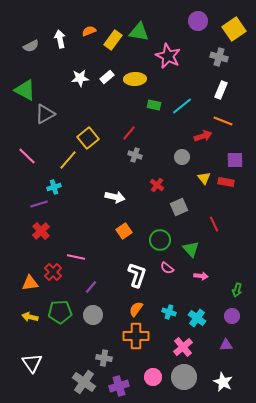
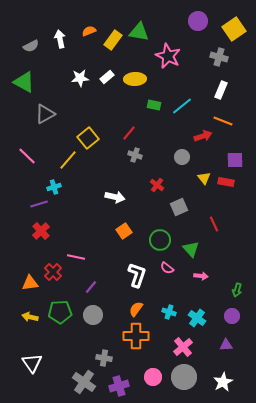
green triangle at (25, 90): moved 1 px left, 8 px up
white star at (223, 382): rotated 18 degrees clockwise
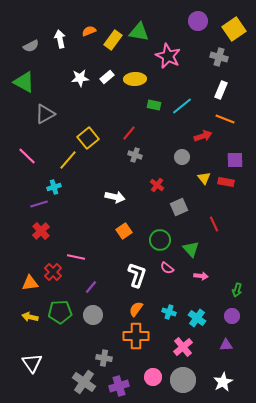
orange line at (223, 121): moved 2 px right, 2 px up
gray circle at (184, 377): moved 1 px left, 3 px down
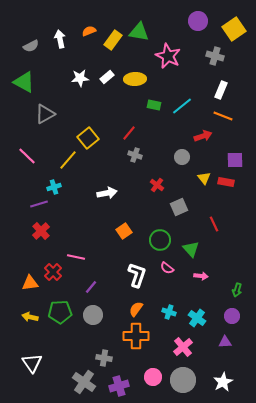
gray cross at (219, 57): moved 4 px left, 1 px up
orange line at (225, 119): moved 2 px left, 3 px up
white arrow at (115, 197): moved 8 px left, 4 px up; rotated 24 degrees counterclockwise
purple triangle at (226, 345): moved 1 px left, 3 px up
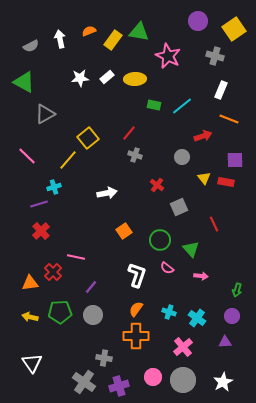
orange line at (223, 116): moved 6 px right, 3 px down
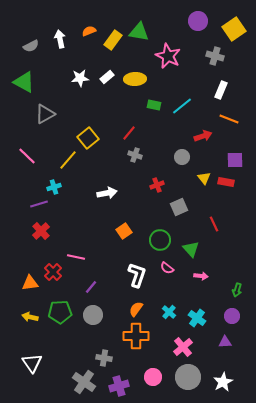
red cross at (157, 185): rotated 32 degrees clockwise
cyan cross at (169, 312): rotated 24 degrees clockwise
gray circle at (183, 380): moved 5 px right, 3 px up
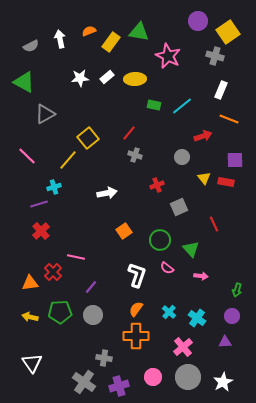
yellow square at (234, 29): moved 6 px left, 3 px down
yellow rectangle at (113, 40): moved 2 px left, 2 px down
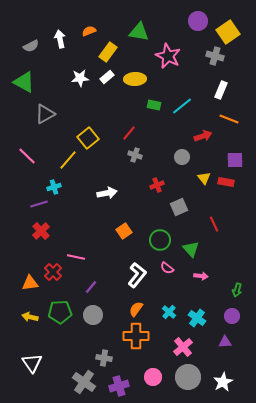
yellow rectangle at (111, 42): moved 3 px left, 10 px down
white L-shape at (137, 275): rotated 20 degrees clockwise
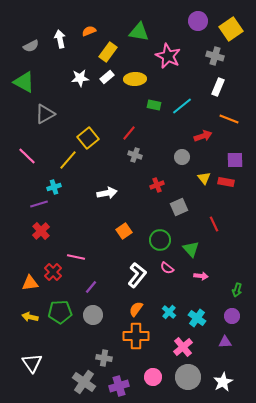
yellow square at (228, 32): moved 3 px right, 3 px up
white rectangle at (221, 90): moved 3 px left, 3 px up
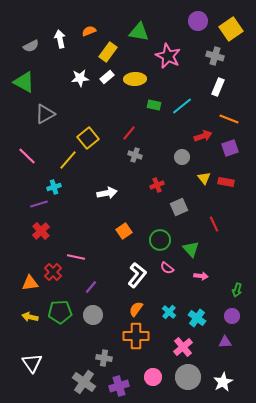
purple square at (235, 160): moved 5 px left, 12 px up; rotated 18 degrees counterclockwise
